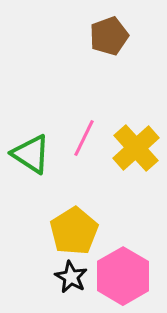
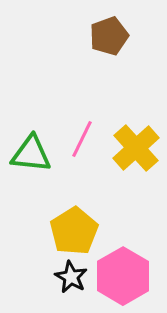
pink line: moved 2 px left, 1 px down
green triangle: rotated 27 degrees counterclockwise
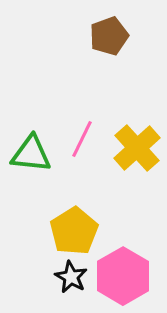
yellow cross: moved 1 px right
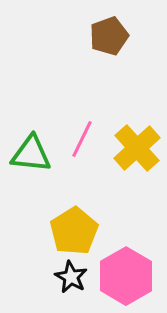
pink hexagon: moved 3 px right
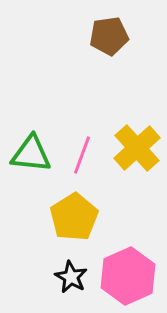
brown pentagon: rotated 12 degrees clockwise
pink line: moved 16 px down; rotated 6 degrees counterclockwise
yellow pentagon: moved 14 px up
pink hexagon: moved 2 px right; rotated 6 degrees clockwise
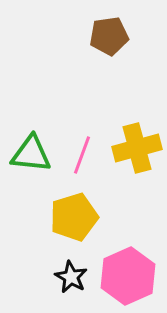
yellow cross: rotated 27 degrees clockwise
yellow pentagon: rotated 15 degrees clockwise
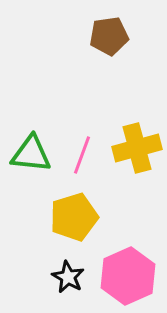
black star: moved 3 px left
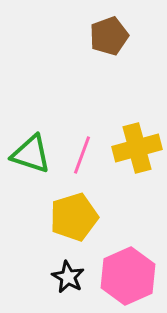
brown pentagon: rotated 12 degrees counterclockwise
green triangle: rotated 12 degrees clockwise
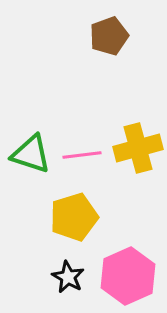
yellow cross: moved 1 px right
pink line: rotated 63 degrees clockwise
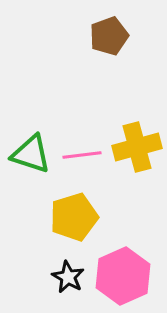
yellow cross: moved 1 px left, 1 px up
pink hexagon: moved 5 px left
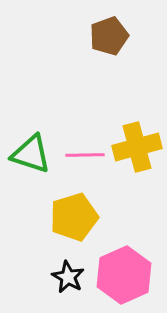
pink line: moved 3 px right; rotated 6 degrees clockwise
pink hexagon: moved 1 px right, 1 px up
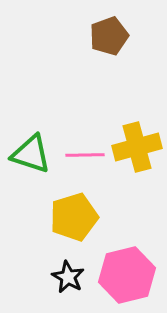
pink hexagon: moved 3 px right; rotated 10 degrees clockwise
